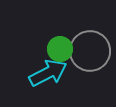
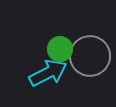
gray circle: moved 5 px down
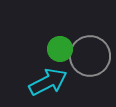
cyan arrow: moved 9 px down
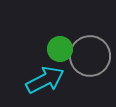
cyan arrow: moved 3 px left, 2 px up
